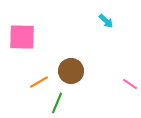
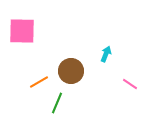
cyan arrow: moved 33 px down; rotated 112 degrees counterclockwise
pink square: moved 6 px up
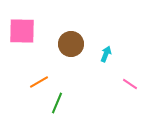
brown circle: moved 27 px up
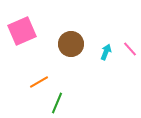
pink square: rotated 24 degrees counterclockwise
cyan arrow: moved 2 px up
pink line: moved 35 px up; rotated 14 degrees clockwise
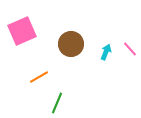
orange line: moved 5 px up
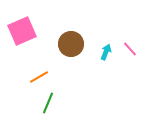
green line: moved 9 px left
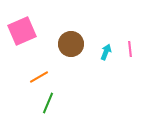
pink line: rotated 35 degrees clockwise
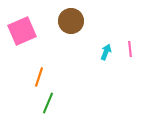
brown circle: moved 23 px up
orange line: rotated 42 degrees counterclockwise
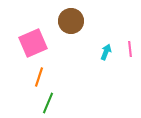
pink square: moved 11 px right, 12 px down
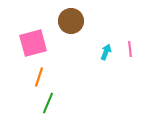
pink square: rotated 8 degrees clockwise
